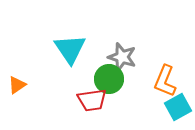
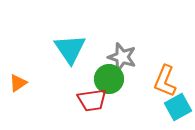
orange triangle: moved 1 px right, 2 px up
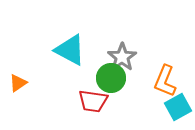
cyan triangle: moved 1 px down; rotated 28 degrees counterclockwise
gray star: rotated 20 degrees clockwise
green circle: moved 2 px right, 1 px up
red trapezoid: moved 1 px right, 1 px down; rotated 16 degrees clockwise
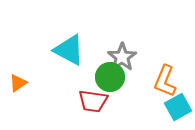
cyan triangle: moved 1 px left
green circle: moved 1 px left, 1 px up
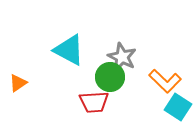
gray star: rotated 12 degrees counterclockwise
orange L-shape: rotated 68 degrees counterclockwise
red trapezoid: moved 1 px right, 1 px down; rotated 12 degrees counterclockwise
cyan square: rotated 28 degrees counterclockwise
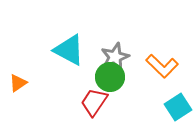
gray star: moved 7 px left; rotated 24 degrees clockwise
orange L-shape: moved 3 px left, 15 px up
red trapezoid: rotated 128 degrees clockwise
cyan square: rotated 24 degrees clockwise
